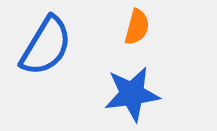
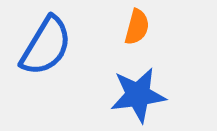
blue star: moved 6 px right, 1 px down
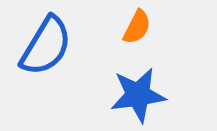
orange semicircle: rotated 12 degrees clockwise
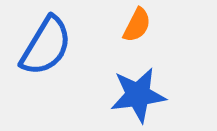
orange semicircle: moved 2 px up
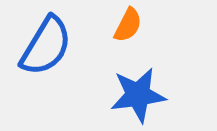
orange semicircle: moved 9 px left
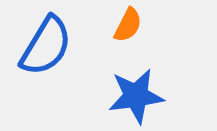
blue star: moved 2 px left, 1 px down
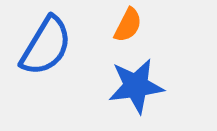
blue star: moved 10 px up
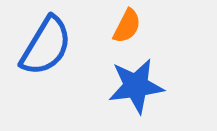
orange semicircle: moved 1 px left, 1 px down
